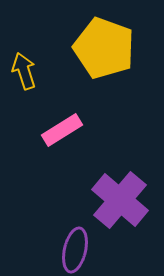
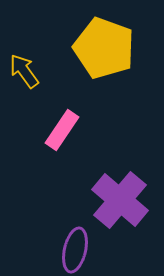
yellow arrow: rotated 18 degrees counterclockwise
pink rectangle: rotated 24 degrees counterclockwise
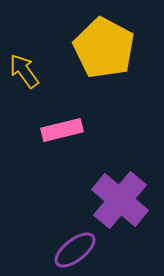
yellow pentagon: rotated 8 degrees clockwise
pink rectangle: rotated 42 degrees clockwise
purple ellipse: rotated 39 degrees clockwise
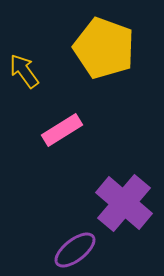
yellow pentagon: rotated 8 degrees counterclockwise
pink rectangle: rotated 18 degrees counterclockwise
purple cross: moved 4 px right, 3 px down
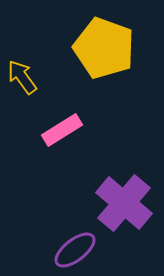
yellow arrow: moved 2 px left, 6 px down
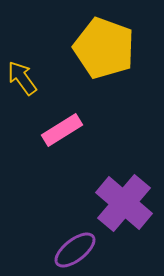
yellow arrow: moved 1 px down
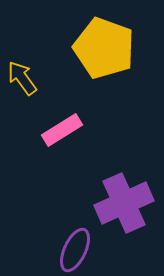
purple cross: rotated 26 degrees clockwise
purple ellipse: rotated 27 degrees counterclockwise
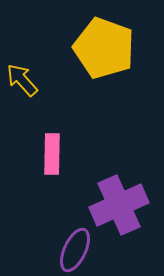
yellow arrow: moved 2 px down; rotated 6 degrees counterclockwise
pink rectangle: moved 10 px left, 24 px down; rotated 57 degrees counterclockwise
purple cross: moved 5 px left, 2 px down
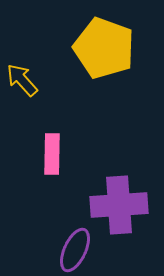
purple cross: rotated 20 degrees clockwise
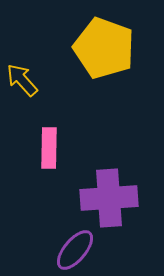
pink rectangle: moved 3 px left, 6 px up
purple cross: moved 10 px left, 7 px up
purple ellipse: rotated 15 degrees clockwise
